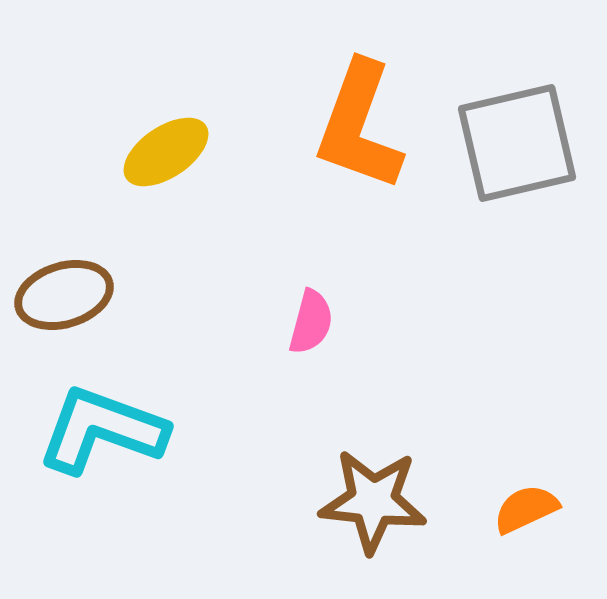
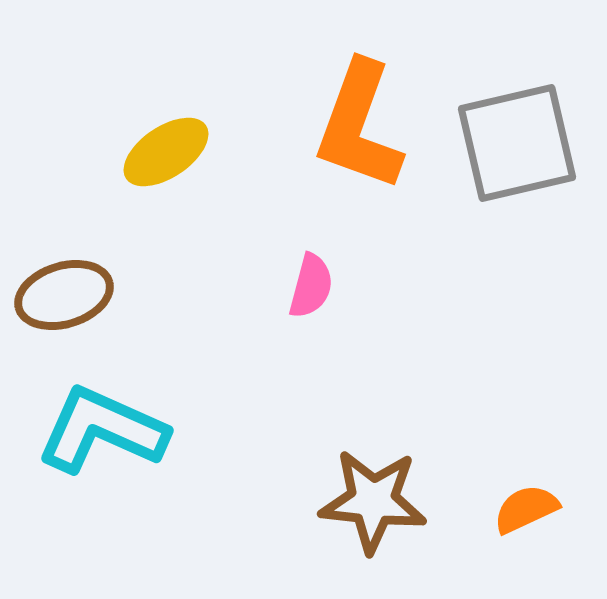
pink semicircle: moved 36 px up
cyan L-shape: rotated 4 degrees clockwise
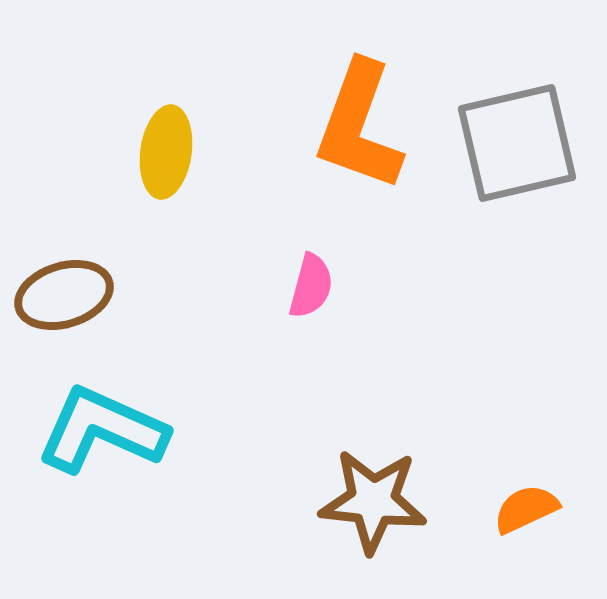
yellow ellipse: rotated 48 degrees counterclockwise
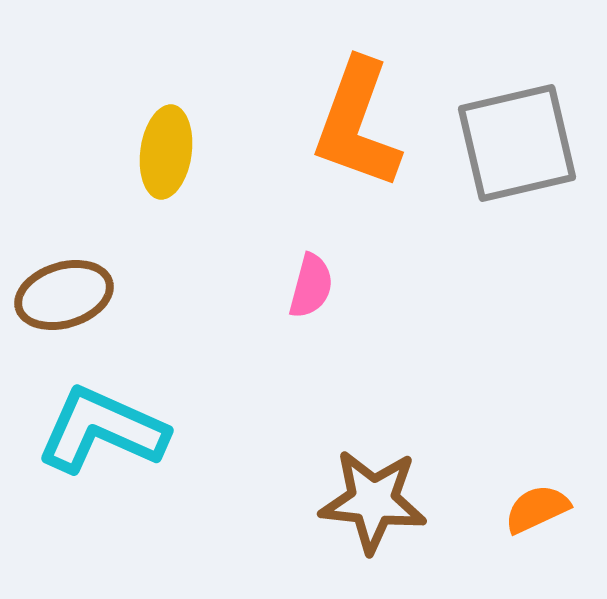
orange L-shape: moved 2 px left, 2 px up
orange semicircle: moved 11 px right
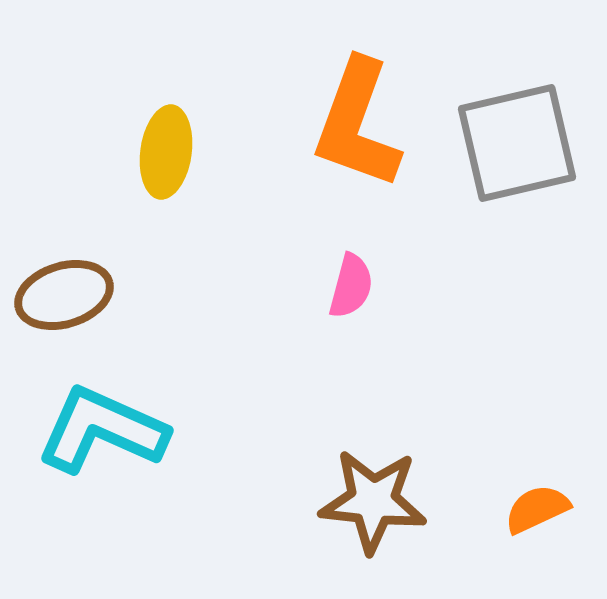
pink semicircle: moved 40 px right
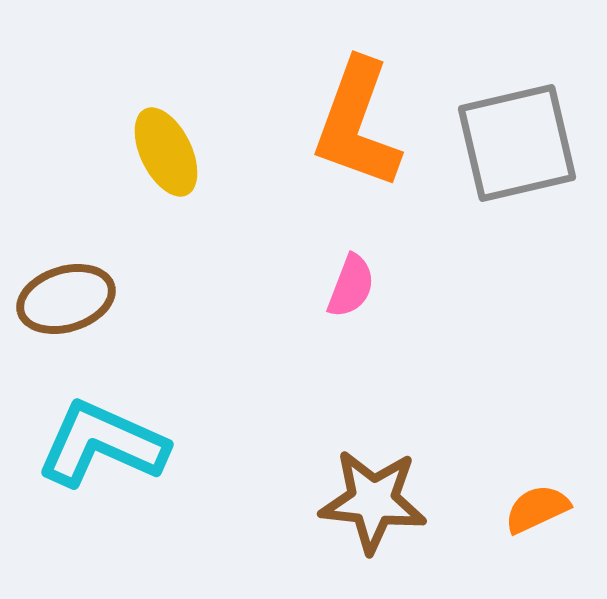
yellow ellipse: rotated 34 degrees counterclockwise
pink semicircle: rotated 6 degrees clockwise
brown ellipse: moved 2 px right, 4 px down
cyan L-shape: moved 14 px down
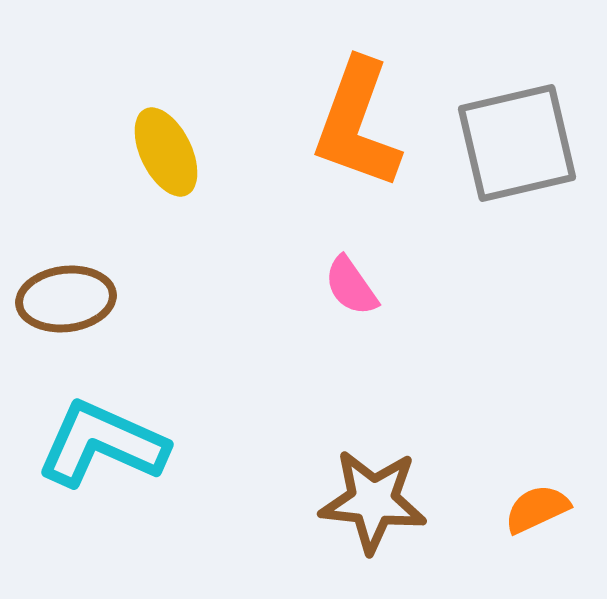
pink semicircle: rotated 124 degrees clockwise
brown ellipse: rotated 10 degrees clockwise
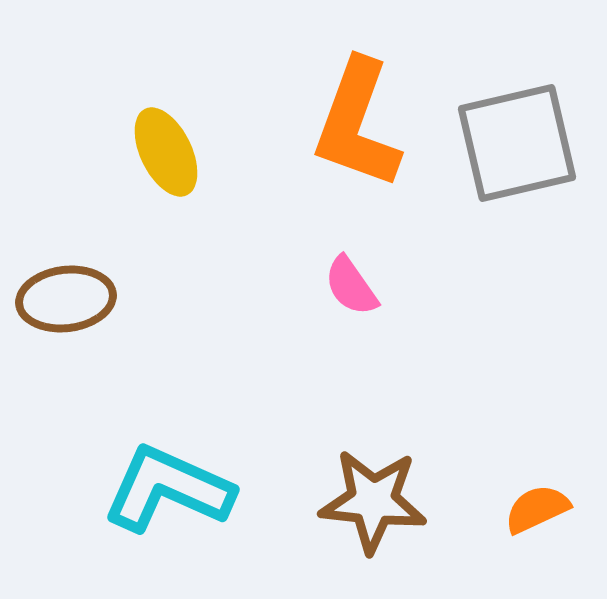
cyan L-shape: moved 66 px right, 45 px down
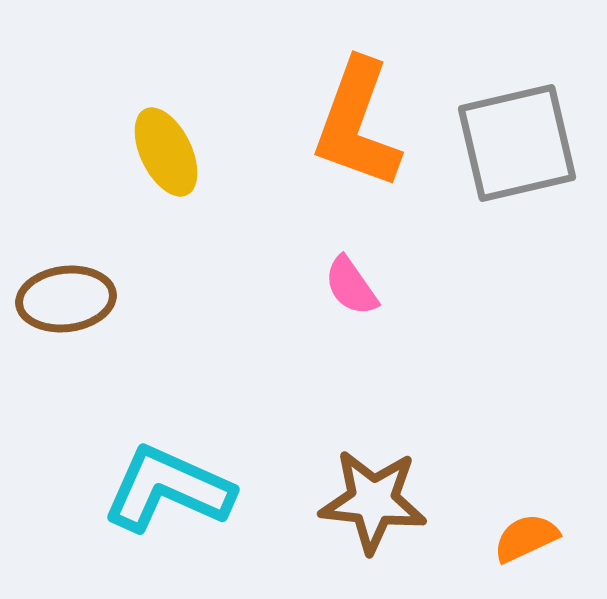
orange semicircle: moved 11 px left, 29 px down
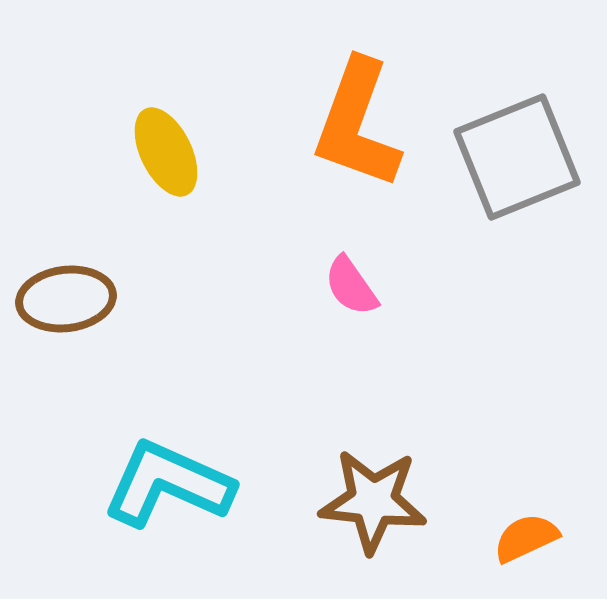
gray square: moved 14 px down; rotated 9 degrees counterclockwise
cyan L-shape: moved 5 px up
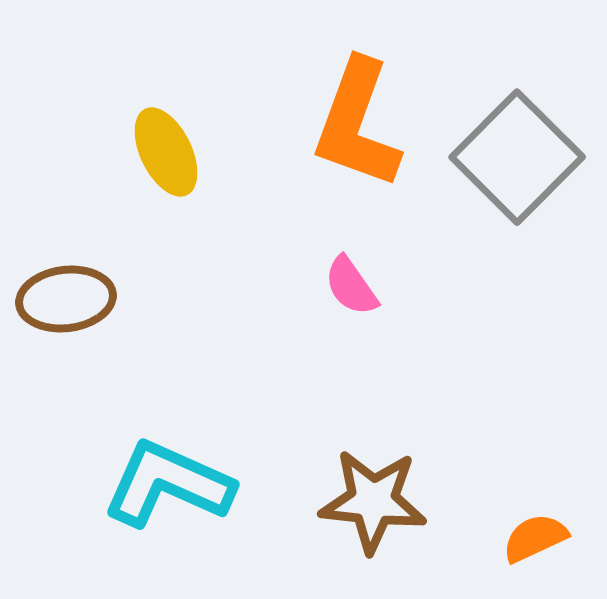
gray square: rotated 23 degrees counterclockwise
orange semicircle: moved 9 px right
